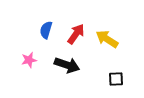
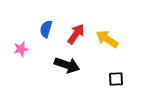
blue semicircle: moved 1 px up
pink star: moved 8 px left, 11 px up
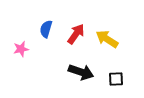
black arrow: moved 14 px right, 7 px down
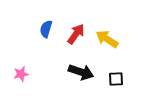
pink star: moved 25 px down
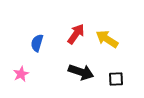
blue semicircle: moved 9 px left, 14 px down
pink star: rotated 14 degrees counterclockwise
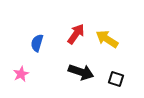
black square: rotated 21 degrees clockwise
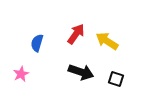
yellow arrow: moved 2 px down
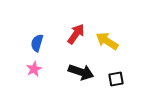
pink star: moved 13 px right, 5 px up
black square: rotated 28 degrees counterclockwise
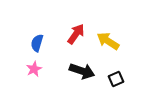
yellow arrow: moved 1 px right
black arrow: moved 1 px right, 1 px up
black square: rotated 14 degrees counterclockwise
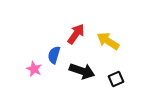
blue semicircle: moved 17 px right, 12 px down
pink star: rotated 21 degrees counterclockwise
